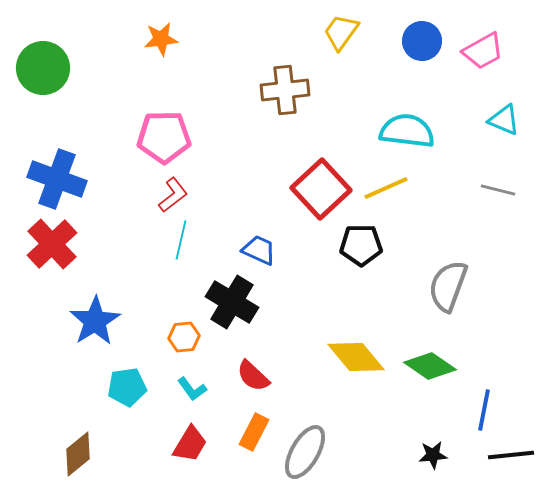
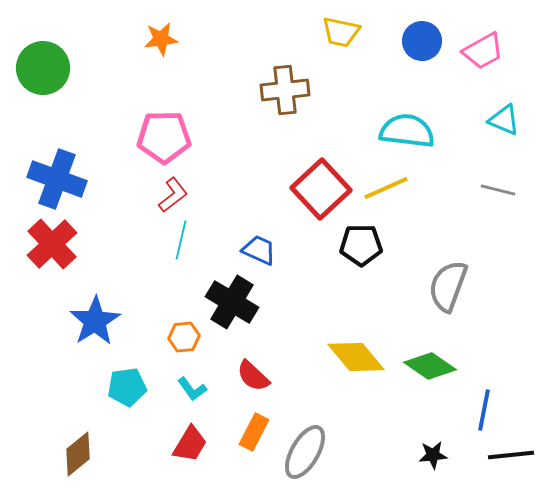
yellow trapezoid: rotated 114 degrees counterclockwise
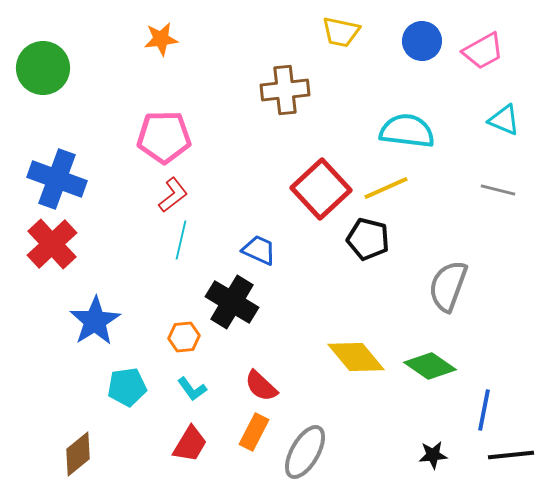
black pentagon: moved 7 px right, 6 px up; rotated 15 degrees clockwise
red semicircle: moved 8 px right, 10 px down
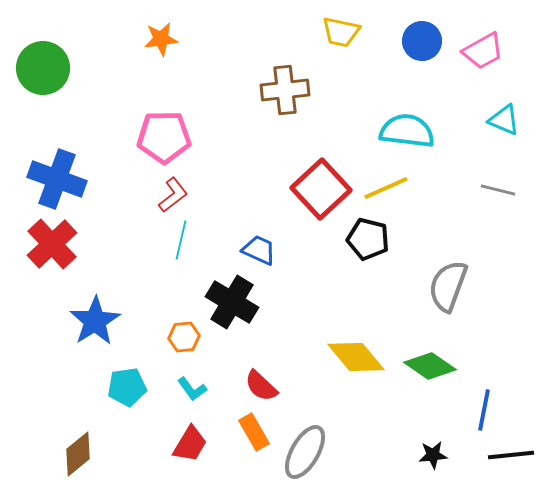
orange rectangle: rotated 57 degrees counterclockwise
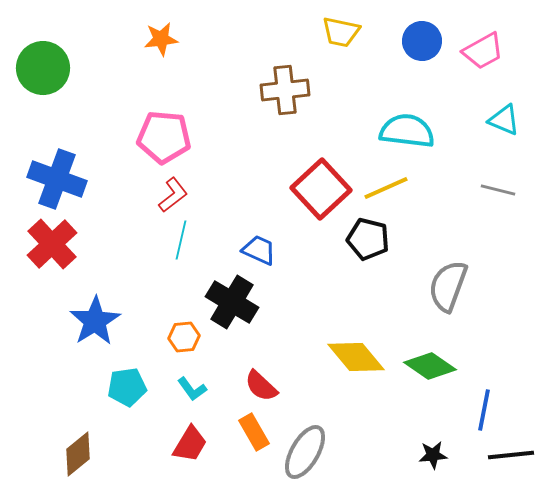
pink pentagon: rotated 6 degrees clockwise
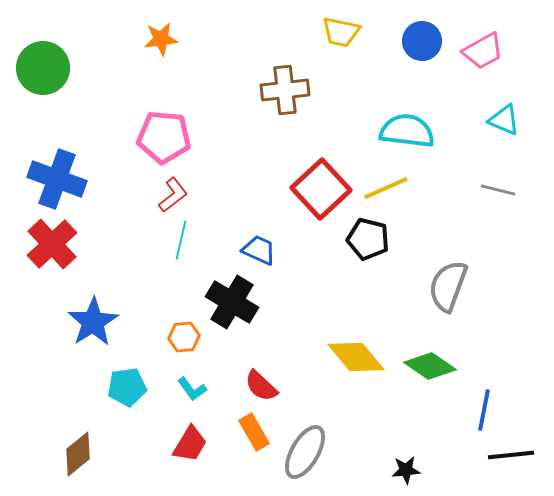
blue star: moved 2 px left, 1 px down
black star: moved 27 px left, 15 px down
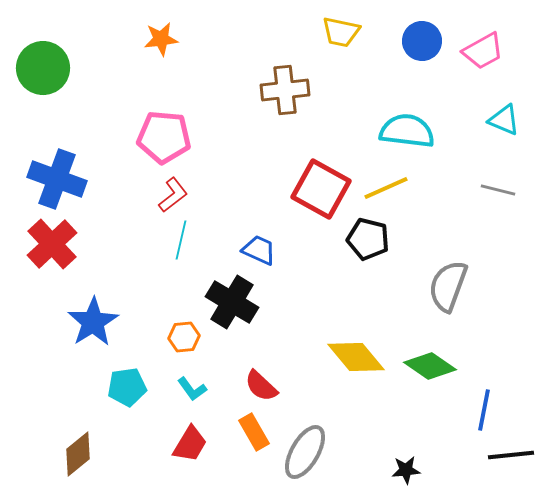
red square: rotated 18 degrees counterclockwise
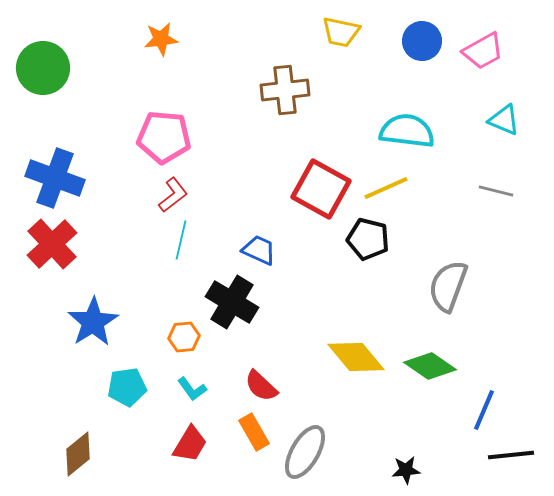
blue cross: moved 2 px left, 1 px up
gray line: moved 2 px left, 1 px down
blue line: rotated 12 degrees clockwise
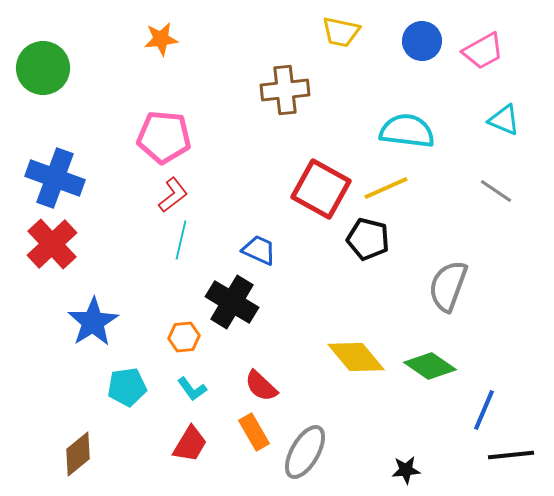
gray line: rotated 20 degrees clockwise
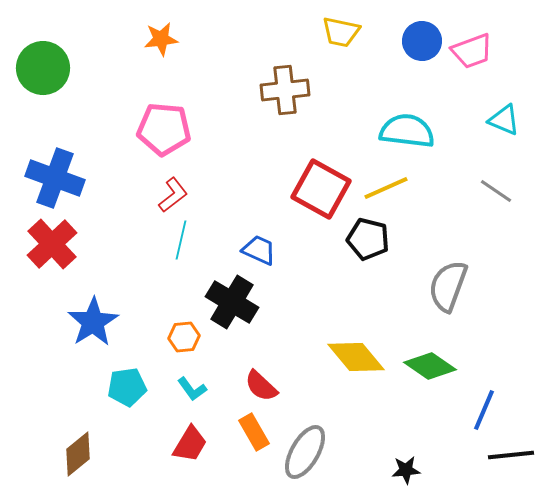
pink trapezoid: moved 11 px left; rotated 9 degrees clockwise
pink pentagon: moved 8 px up
